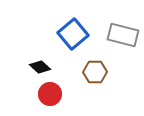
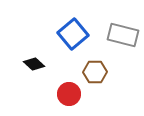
black diamond: moved 6 px left, 3 px up
red circle: moved 19 px right
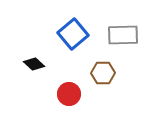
gray rectangle: rotated 16 degrees counterclockwise
brown hexagon: moved 8 px right, 1 px down
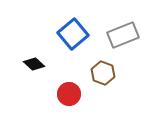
gray rectangle: rotated 20 degrees counterclockwise
brown hexagon: rotated 20 degrees clockwise
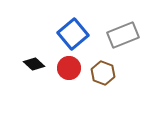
red circle: moved 26 px up
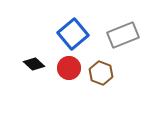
brown hexagon: moved 2 px left
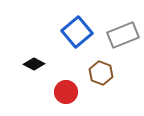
blue square: moved 4 px right, 2 px up
black diamond: rotated 15 degrees counterclockwise
red circle: moved 3 px left, 24 px down
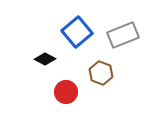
black diamond: moved 11 px right, 5 px up
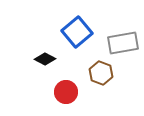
gray rectangle: moved 8 px down; rotated 12 degrees clockwise
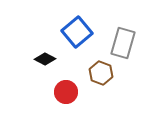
gray rectangle: rotated 64 degrees counterclockwise
